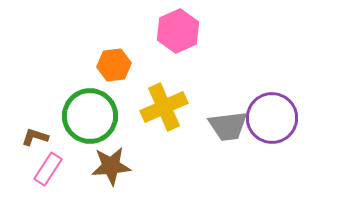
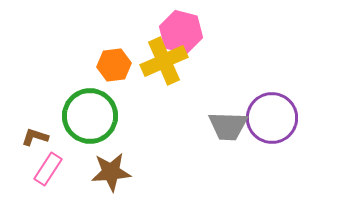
pink hexagon: moved 3 px right, 1 px down; rotated 21 degrees counterclockwise
yellow cross: moved 46 px up
gray trapezoid: rotated 9 degrees clockwise
brown star: moved 6 px down
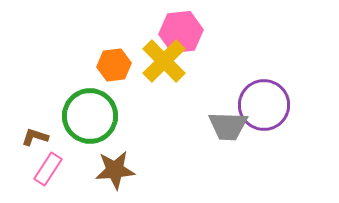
pink hexagon: rotated 21 degrees counterclockwise
yellow cross: rotated 21 degrees counterclockwise
purple circle: moved 8 px left, 13 px up
brown star: moved 4 px right, 2 px up
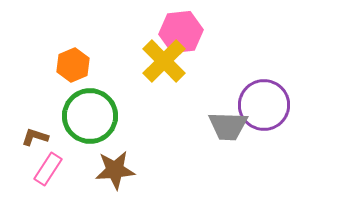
orange hexagon: moved 41 px left; rotated 16 degrees counterclockwise
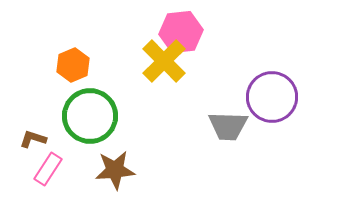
purple circle: moved 8 px right, 8 px up
brown L-shape: moved 2 px left, 2 px down
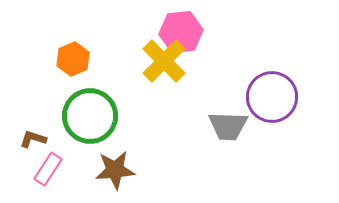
orange hexagon: moved 6 px up
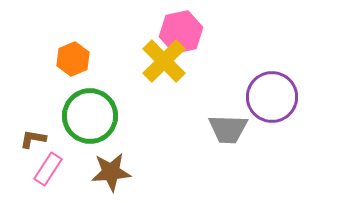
pink hexagon: rotated 6 degrees counterclockwise
gray trapezoid: moved 3 px down
brown L-shape: rotated 8 degrees counterclockwise
brown star: moved 4 px left, 2 px down
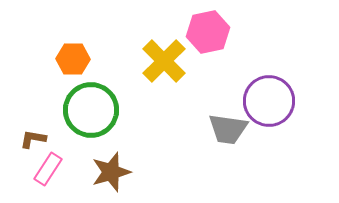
pink hexagon: moved 27 px right
orange hexagon: rotated 24 degrees clockwise
purple circle: moved 3 px left, 4 px down
green circle: moved 1 px right, 6 px up
gray trapezoid: rotated 6 degrees clockwise
brown star: rotated 12 degrees counterclockwise
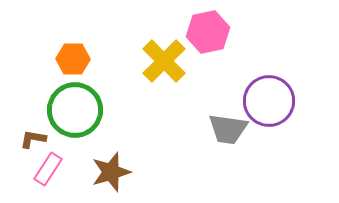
green circle: moved 16 px left
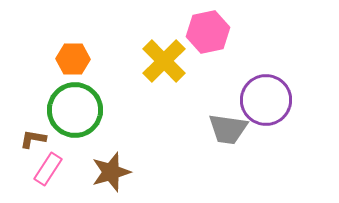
purple circle: moved 3 px left, 1 px up
